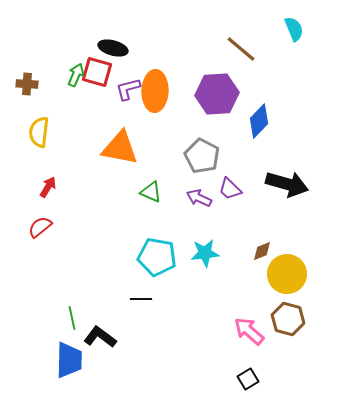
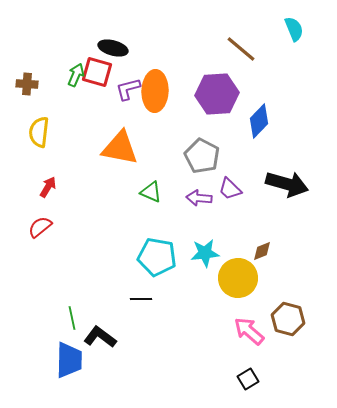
purple arrow: rotated 20 degrees counterclockwise
yellow circle: moved 49 px left, 4 px down
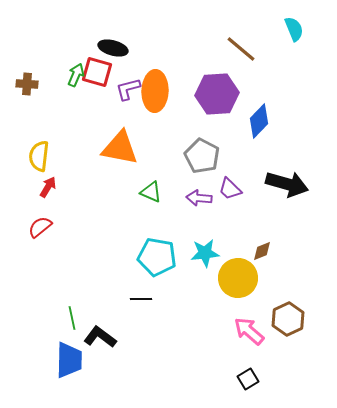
yellow semicircle: moved 24 px down
brown hexagon: rotated 20 degrees clockwise
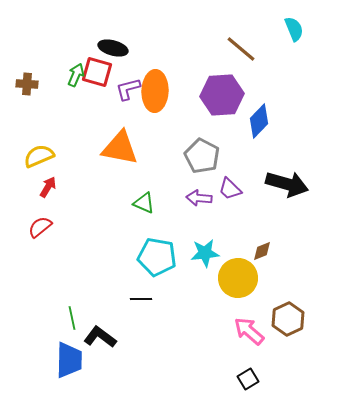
purple hexagon: moved 5 px right, 1 px down
yellow semicircle: rotated 60 degrees clockwise
green triangle: moved 7 px left, 11 px down
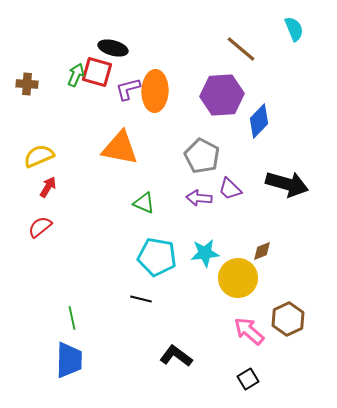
black line: rotated 15 degrees clockwise
black L-shape: moved 76 px right, 19 px down
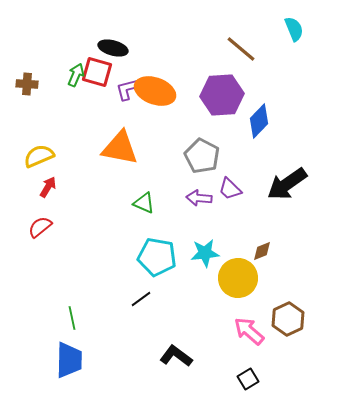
orange ellipse: rotated 72 degrees counterclockwise
black arrow: rotated 129 degrees clockwise
black line: rotated 50 degrees counterclockwise
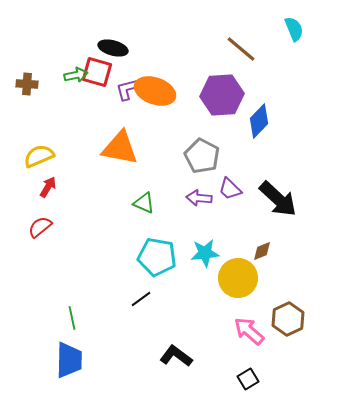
green arrow: rotated 55 degrees clockwise
black arrow: moved 9 px left, 15 px down; rotated 102 degrees counterclockwise
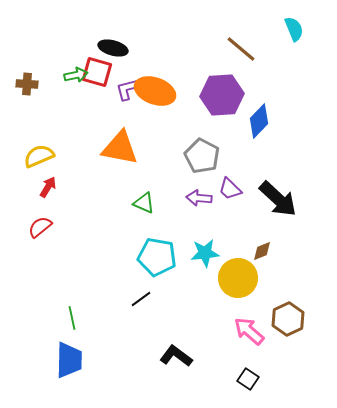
black square: rotated 25 degrees counterclockwise
